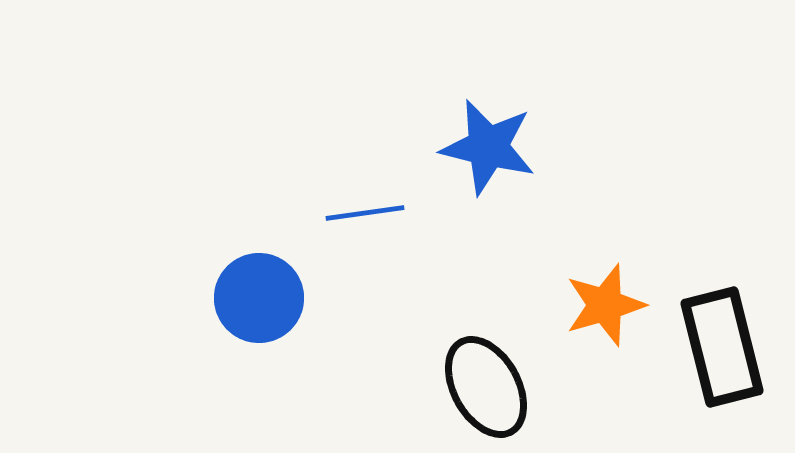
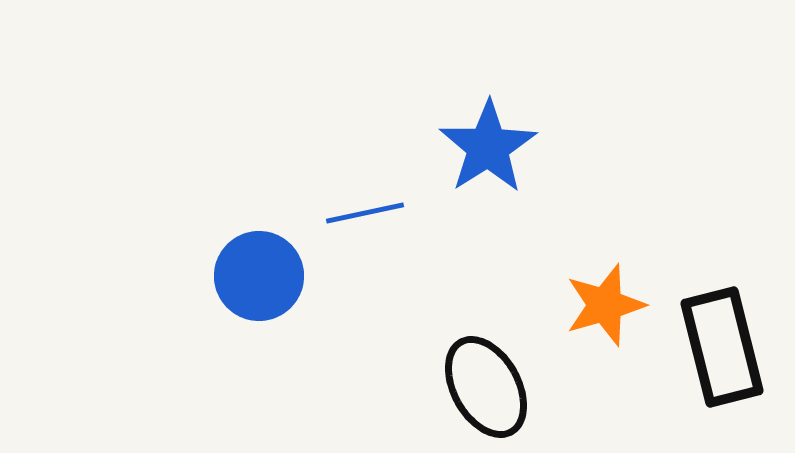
blue star: rotated 26 degrees clockwise
blue line: rotated 4 degrees counterclockwise
blue circle: moved 22 px up
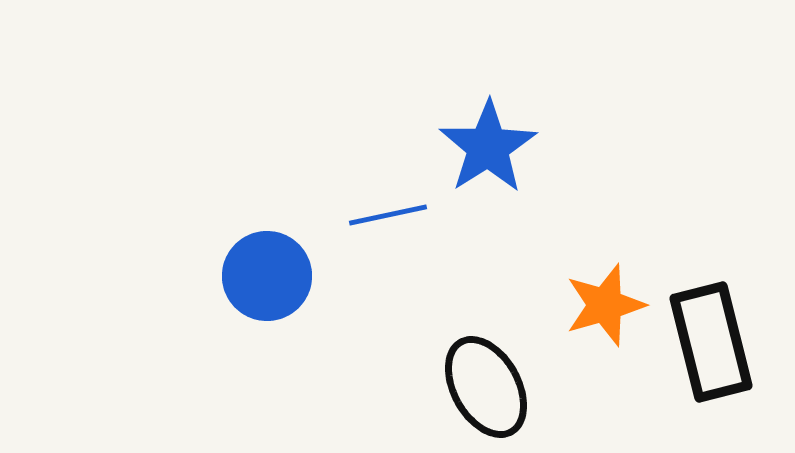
blue line: moved 23 px right, 2 px down
blue circle: moved 8 px right
black rectangle: moved 11 px left, 5 px up
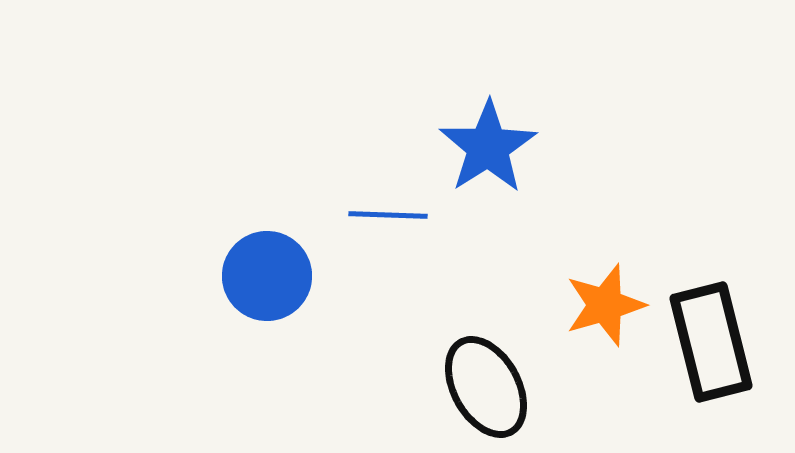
blue line: rotated 14 degrees clockwise
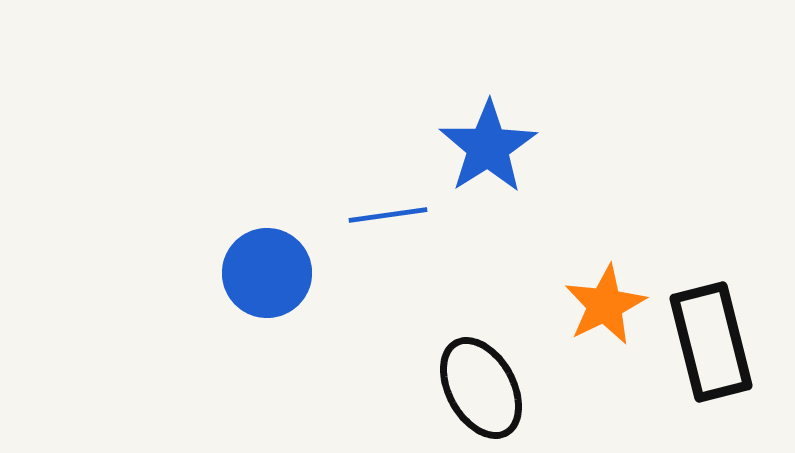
blue line: rotated 10 degrees counterclockwise
blue circle: moved 3 px up
orange star: rotated 10 degrees counterclockwise
black ellipse: moved 5 px left, 1 px down
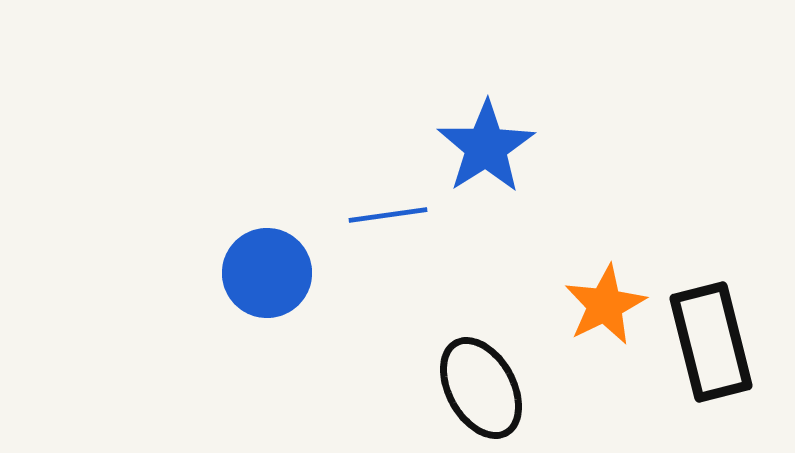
blue star: moved 2 px left
